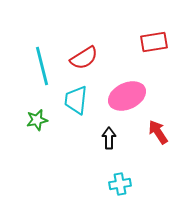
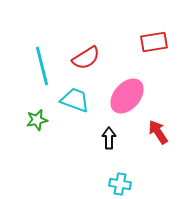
red semicircle: moved 2 px right
pink ellipse: rotated 24 degrees counterclockwise
cyan trapezoid: moved 1 px left; rotated 104 degrees clockwise
cyan cross: rotated 20 degrees clockwise
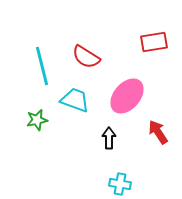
red semicircle: moved 1 px up; rotated 64 degrees clockwise
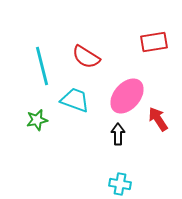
red arrow: moved 13 px up
black arrow: moved 9 px right, 4 px up
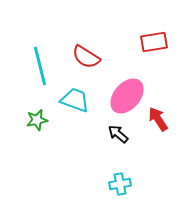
cyan line: moved 2 px left
black arrow: rotated 50 degrees counterclockwise
cyan cross: rotated 20 degrees counterclockwise
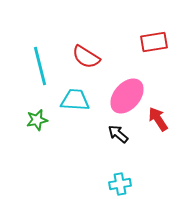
cyan trapezoid: rotated 16 degrees counterclockwise
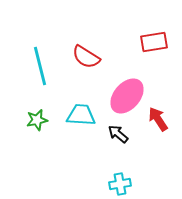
cyan trapezoid: moved 6 px right, 15 px down
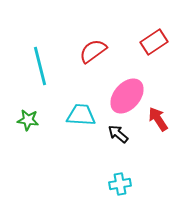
red rectangle: rotated 24 degrees counterclockwise
red semicircle: moved 7 px right, 6 px up; rotated 112 degrees clockwise
green star: moved 9 px left; rotated 20 degrees clockwise
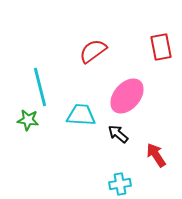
red rectangle: moved 7 px right, 5 px down; rotated 68 degrees counterclockwise
cyan line: moved 21 px down
red arrow: moved 2 px left, 36 px down
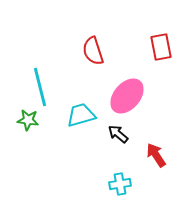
red semicircle: rotated 72 degrees counterclockwise
cyan trapezoid: rotated 20 degrees counterclockwise
